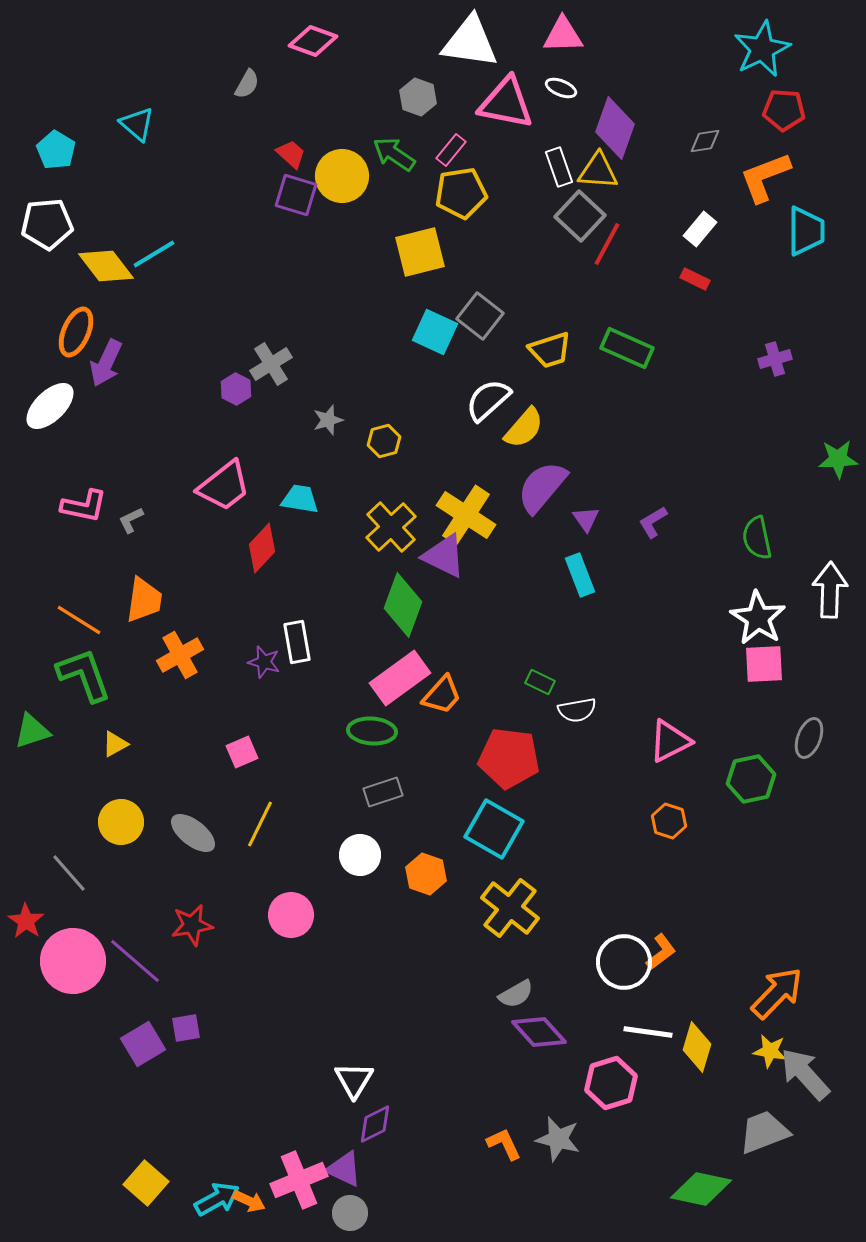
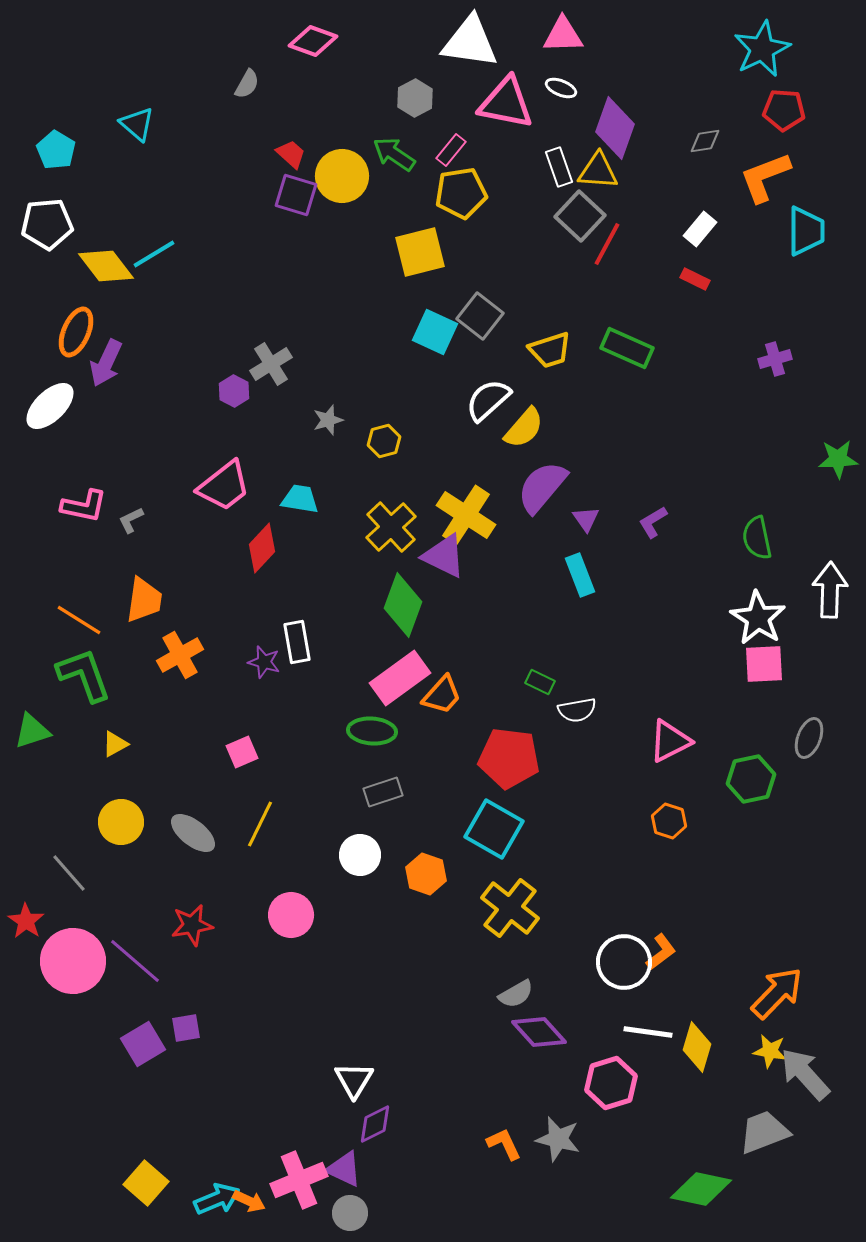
gray hexagon at (418, 97): moved 3 px left, 1 px down; rotated 12 degrees clockwise
purple hexagon at (236, 389): moved 2 px left, 2 px down
cyan arrow at (217, 1199): rotated 6 degrees clockwise
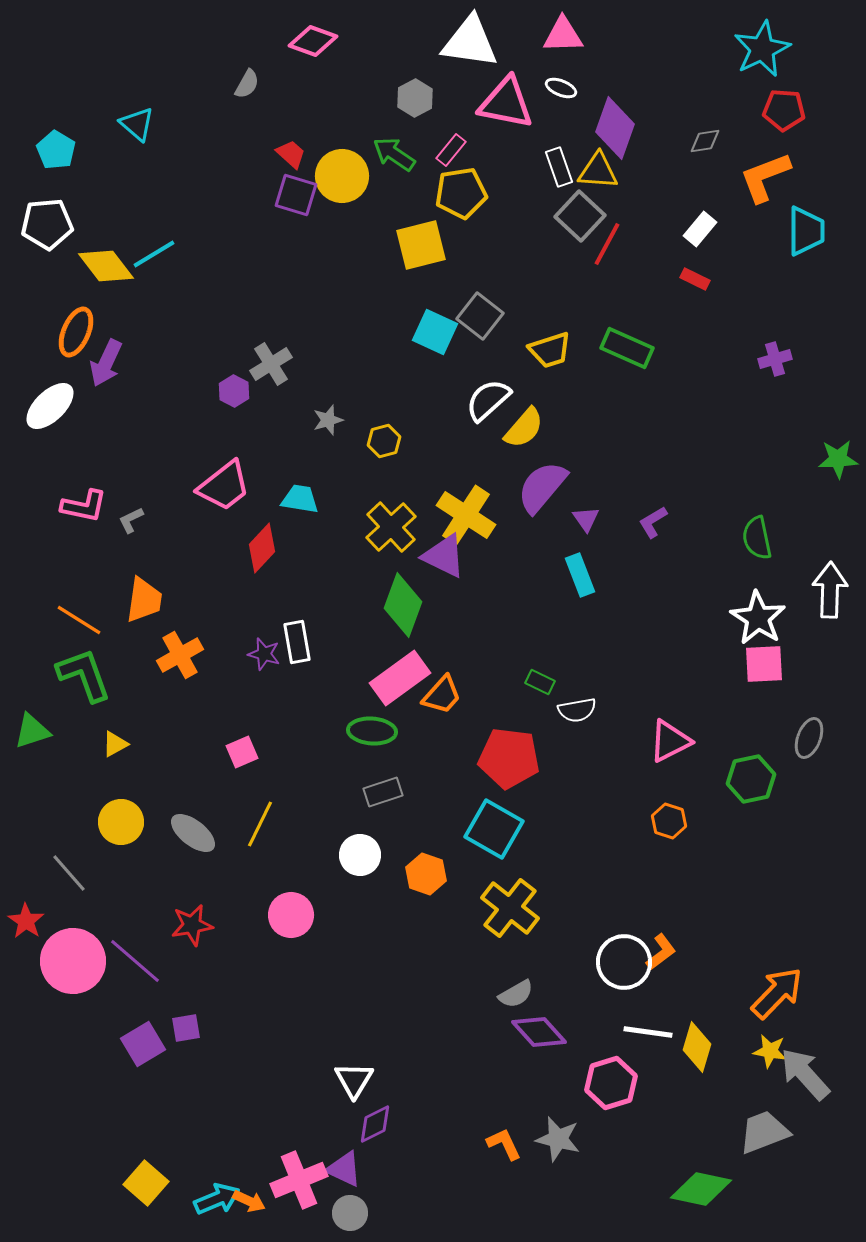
yellow square at (420, 252): moved 1 px right, 7 px up
purple star at (264, 662): moved 8 px up
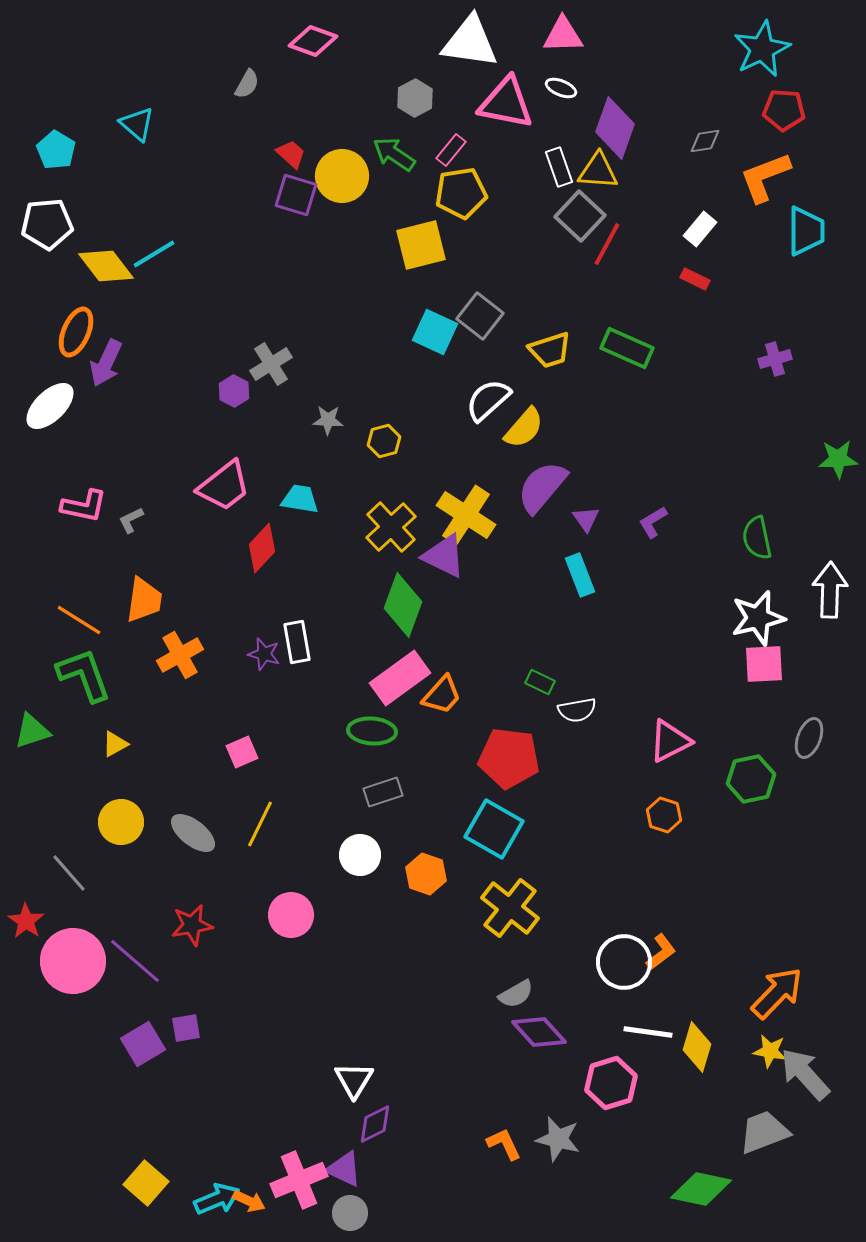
gray star at (328, 420): rotated 20 degrees clockwise
white star at (758, 618): rotated 26 degrees clockwise
orange hexagon at (669, 821): moved 5 px left, 6 px up
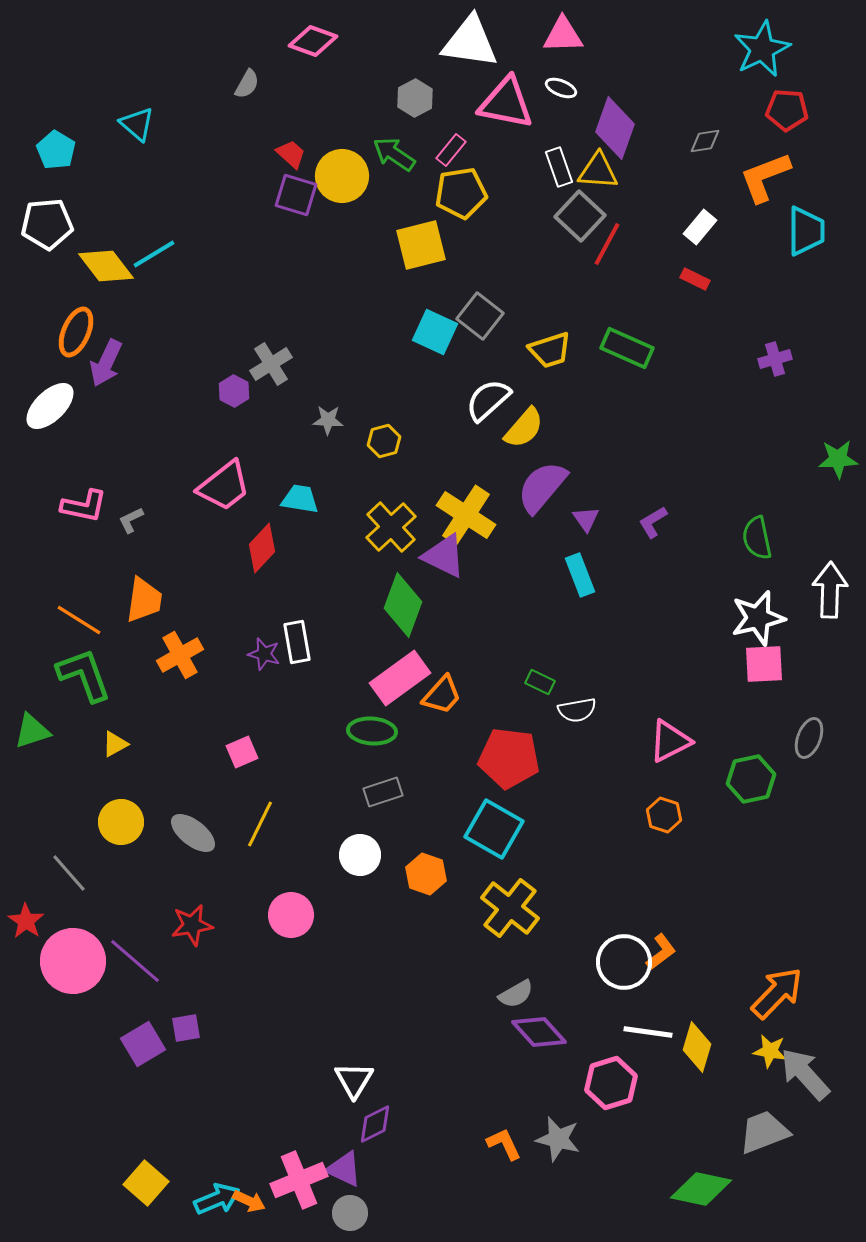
red pentagon at (784, 110): moved 3 px right
white rectangle at (700, 229): moved 2 px up
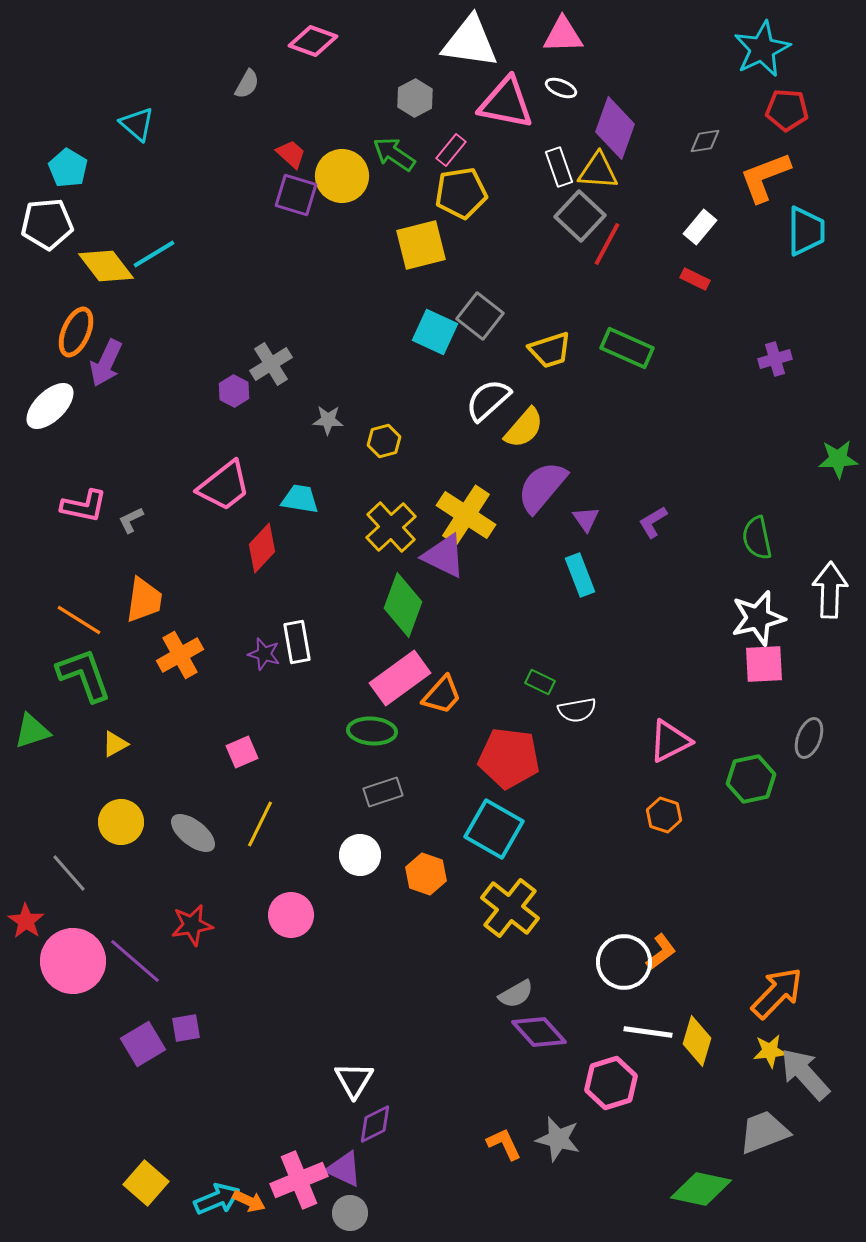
cyan pentagon at (56, 150): moved 12 px right, 18 px down
yellow diamond at (697, 1047): moved 6 px up
yellow star at (770, 1051): rotated 16 degrees counterclockwise
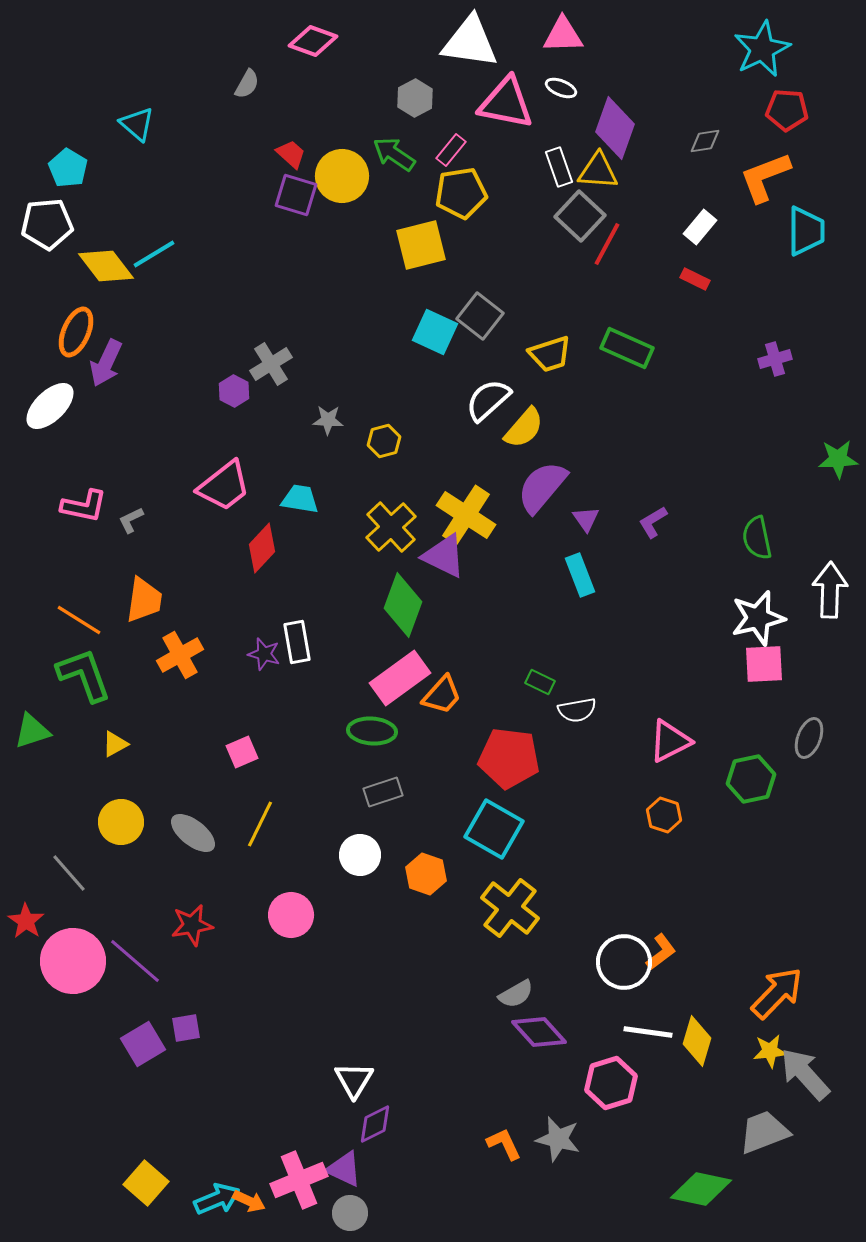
yellow trapezoid at (550, 350): moved 4 px down
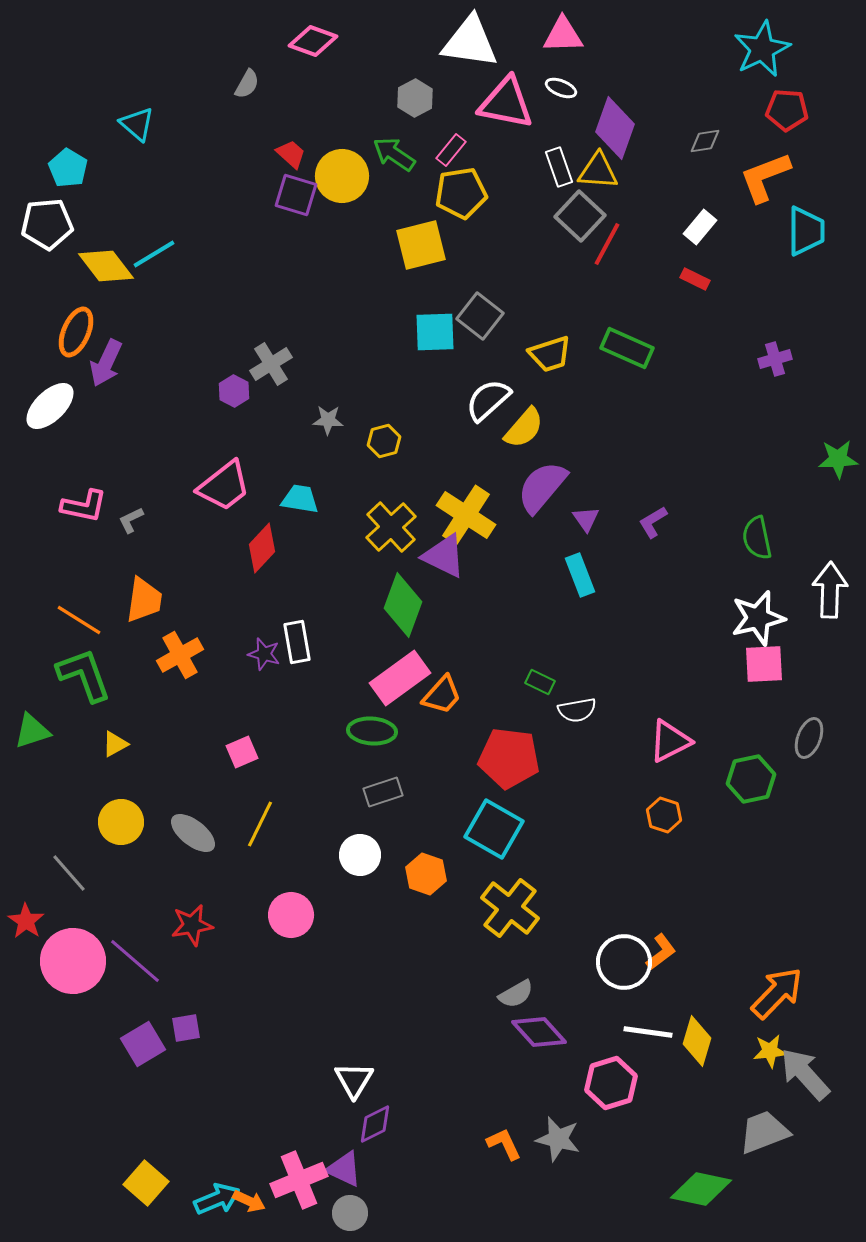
cyan square at (435, 332): rotated 27 degrees counterclockwise
